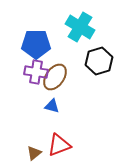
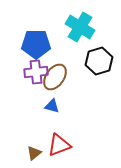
purple cross: rotated 15 degrees counterclockwise
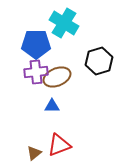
cyan cross: moved 16 px left, 4 px up
brown ellipse: moved 2 px right; rotated 32 degrees clockwise
blue triangle: rotated 14 degrees counterclockwise
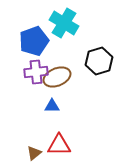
blue pentagon: moved 2 px left, 3 px up; rotated 20 degrees counterclockwise
red triangle: rotated 20 degrees clockwise
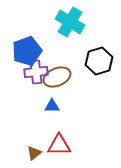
cyan cross: moved 6 px right, 1 px up
blue pentagon: moved 7 px left, 10 px down
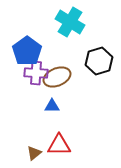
blue pentagon: rotated 16 degrees counterclockwise
purple cross: moved 1 px down; rotated 10 degrees clockwise
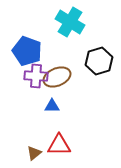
blue pentagon: rotated 16 degrees counterclockwise
purple cross: moved 3 px down
